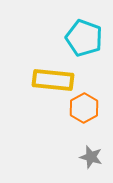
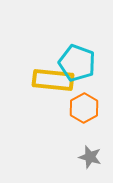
cyan pentagon: moved 7 px left, 25 px down
gray star: moved 1 px left
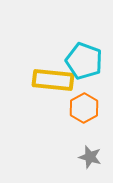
cyan pentagon: moved 7 px right, 2 px up
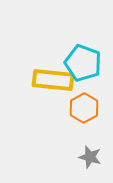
cyan pentagon: moved 1 px left, 2 px down
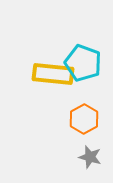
yellow rectangle: moved 6 px up
orange hexagon: moved 11 px down
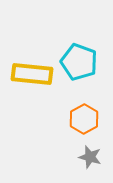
cyan pentagon: moved 4 px left, 1 px up
yellow rectangle: moved 21 px left
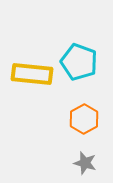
gray star: moved 5 px left, 6 px down
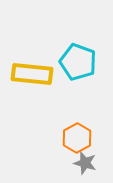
cyan pentagon: moved 1 px left
orange hexagon: moved 7 px left, 19 px down
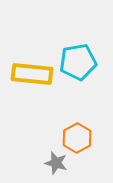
cyan pentagon: rotated 30 degrees counterclockwise
gray star: moved 29 px left
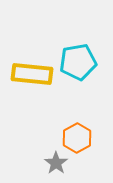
gray star: rotated 20 degrees clockwise
